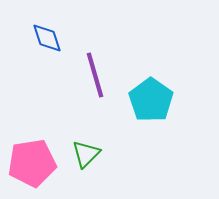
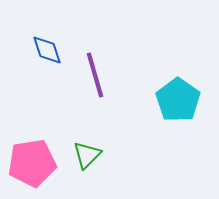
blue diamond: moved 12 px down
cyan pentagon: moved 27 px right
green triangle: moved 1 px right, 1 px down
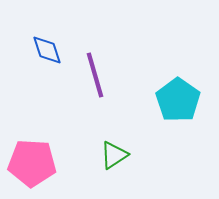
green triangle: moved 27 px right; rotated 12 degrees clockwise
pink pentagon: rotated 12 degrees clockwise
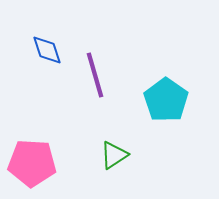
cyan pentagon: moved 12 px left
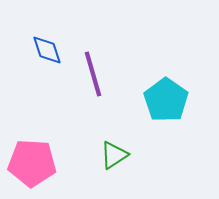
purple line: moved 2 px left, 1 px up
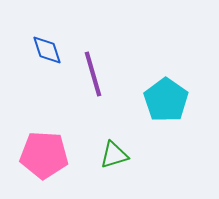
green triangle: rotated 16 degrees clockwise
pink pentagon: moved 12 px right, 8 px up
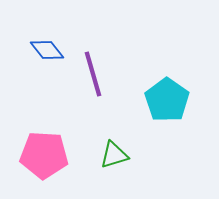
blue diamond: rotated 20 degrees counterclockwise
cyan pentagon: moved 1 px right
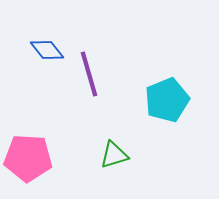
purple line: moved 4 px left
cyan pentagon: rotated 15 degrees clockwise
pink pentagon: moved 16 px left, 3 px down
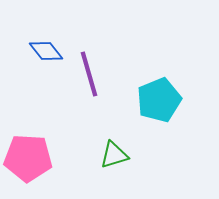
blue diamond: moved 1 px left, 1 px down
cyan pentagon: moved 8 px left
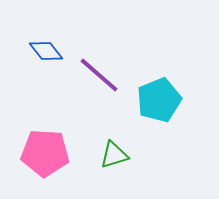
purple line: moved 10 px right, 1 px down; rotated 33 degrees counterclockwise
pink pentagon: moved 17 px right, 5 px up
